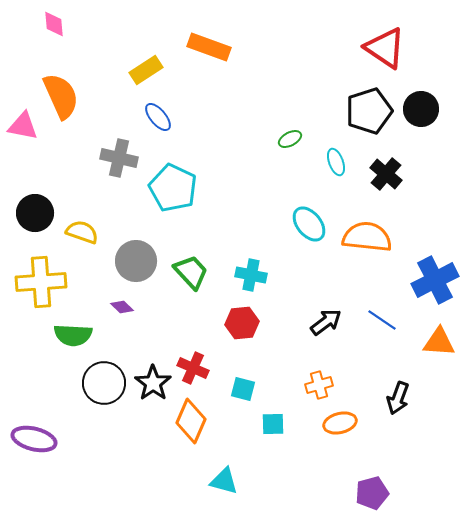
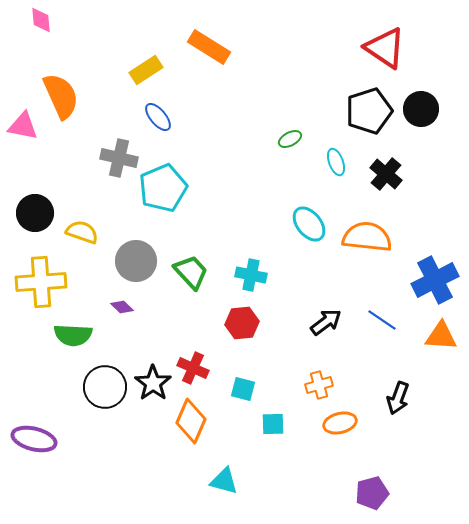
pink diamond at (54, 24): moved 13 px left, 4 px up
orange rectangle at (209, 47): rotated 12 degrees clockwise
cyan pentagon at (173, 188): moved 10 px left; rotated 24 degrees clockwise
orange triangle at (439, 342): moved 2 px right, 6 px up
black circle at (104, 383): moved 1 px right, 4 px down
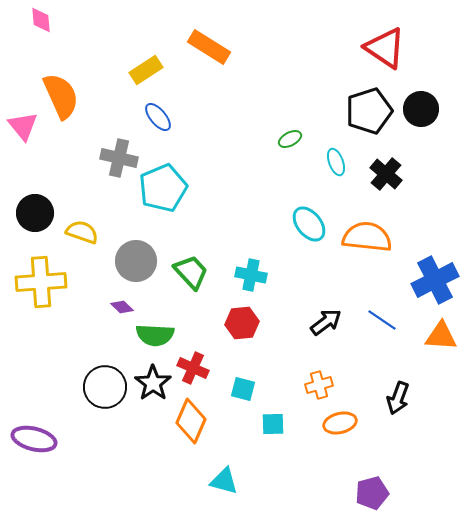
pink triangle at (23, 126): rotated 40 degrees clockwise
green semicircle at (73, 335): moved 82 px right
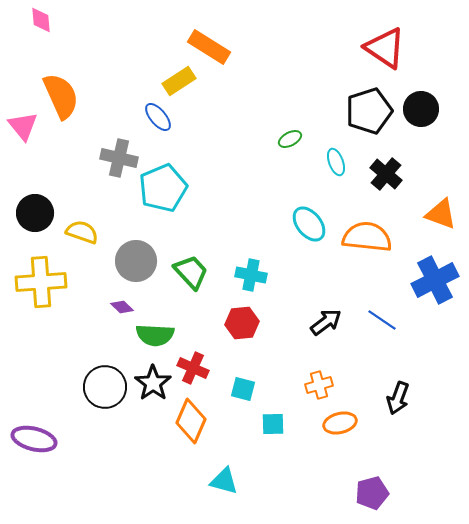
yellow rectangle at (146, 70): moved 33 px right, 11 px down
orange triangle at (441, 336): moved 122 px up; rotated 16 degrees clockwise
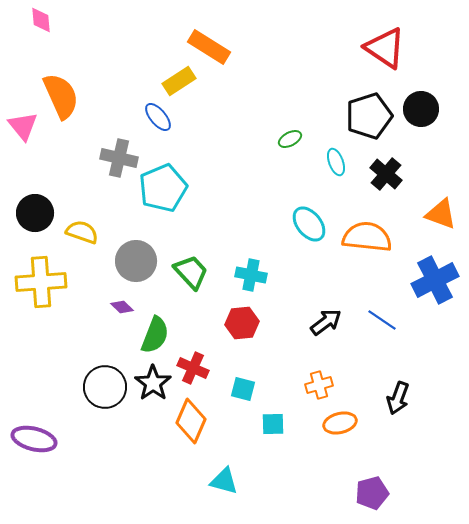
black pentagon at (369, 111): moved 5 px down
green semicircle at (155, 335): rotated 72 degrees counterclockwise
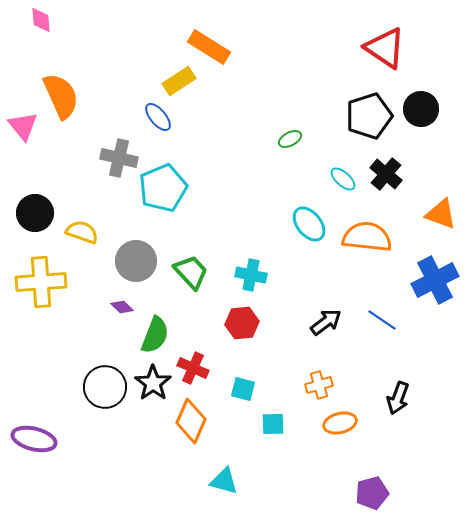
cyan ellipse at (336, 162): moved 7 px right, 17 px down; rotated 28 degrees counterclockwise
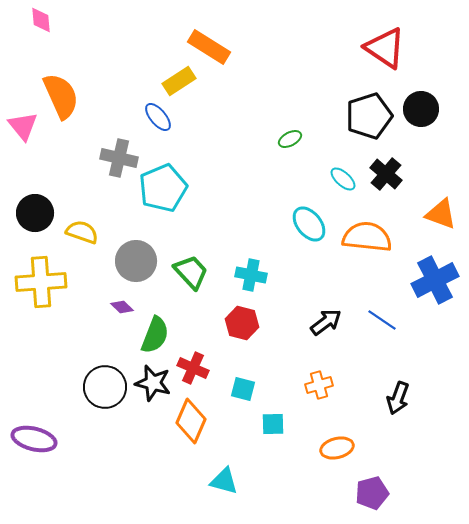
red hexagon at (242, 323): rotated 20 degrees clockwise
black star at (153, 383): rotated 21 degrees counterclockwise
orange ellipse at (340, 423): moved 3 px left, 25 px down
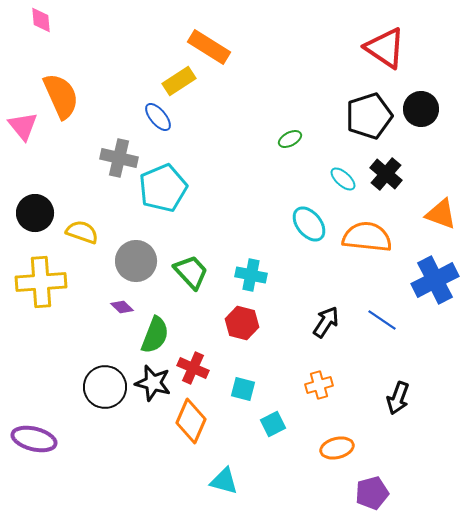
black arrow at (326, 322): rotated 20 degrees counterclockwise
cyan square at (273, 424): rotated 25 degrees counterclockwise
